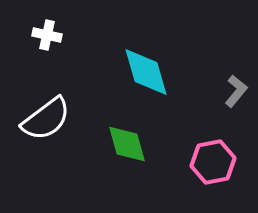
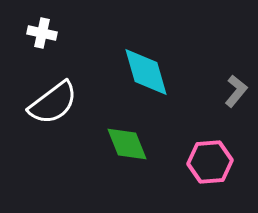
white cross: moved 5 px left, 2 px up
white semicircle: moved 7 px right, 16 px up
green diamond: rotated 6 degrees counterclockwise
pink hexagon: moved 3 px left; rotated 6 degrees clockwise
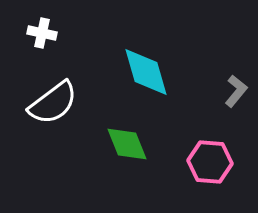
pink hexagon: rotated 9 degrees clockwise
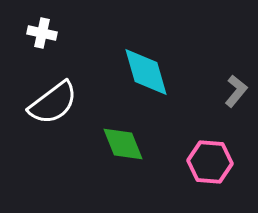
green diamond: moved 4 px left
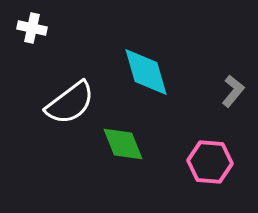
white cross: moved 10 px left, 5 px up
gray L-shape: moved 3 px left
white semicircle: moved 17 px right
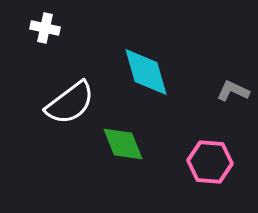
white cross: moved 13 px right
gray L-shape: rotated 104 degrees counterclockwise
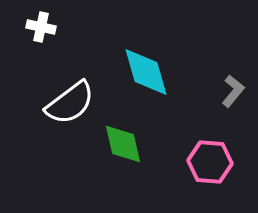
white cross: moved 4 px left, 1 px up
gray L-shape: rotated 104 degrees clockwise
green diamond: rotated 9 degrees clockwise
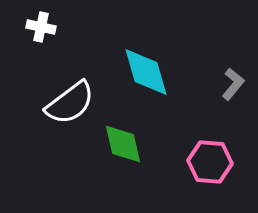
gray L-shape: moved 7 px up
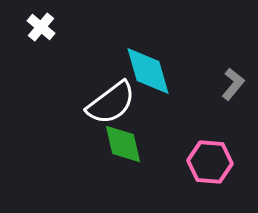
white cross: rotated 28 degrees clockwise
cyan diamond: moved 2 px right, 1 px up
white semicircle: moved 41 px right
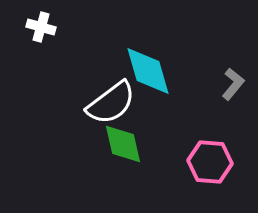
white cross: rotated 24 degrees counterclockwise
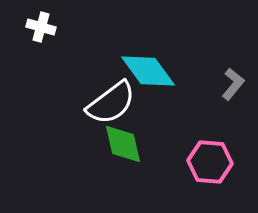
cyan diamond: rotated 20 degrees counterclockwise
